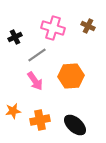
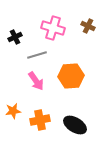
gray line: rotated 18 degrees clockwise
pink arrow: moved 1 px right
black ellipse: rotated 10 degrees counterclockwise
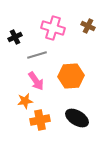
orange star: moved 12 px right, 10 px up
black ellipse: moved 2 px right, 7 px up
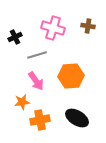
brown cross: rotated 16 degrees counterclockwise
orange star: moved 3 px left, 1 px down
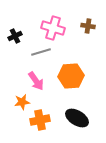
black cross: moved 1 px up
gray line: moved 4 px right, 3 px up
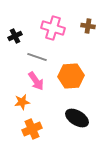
gray line: moved 4 px left, 5 px down; rotated 36 degrees clockwise
orange cross: moved 8 px left, 9 px down; rotated 12 degrees counterclockwise
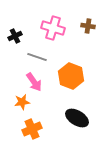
orange hexagon: rotated 25 degrees clockwise
pink arrow: moved 2 px left, 1 px down
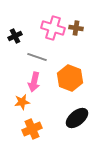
brown cross: moved 12 px left, 2 px down
orange hexagon: moved 1 px left, 2 px down
pink arrow: rotated 48 degrees clockwise
black ellipse: rotated 70 degrees counterclockwise
